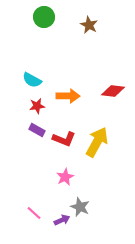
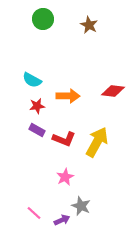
green circle: moved 1 px left, 2 px down
gray star: moved 1 px right, 1 px up
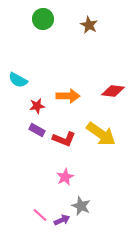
cyan semicircle: moved 14 px left
yellow arrow: moved 4 px right, 8 px up; rotated 96 degrees clockwise
pink line: moved 6 px right, 2 px down
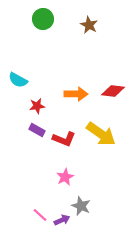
orange arrow: moved 8 px right, 2 px up
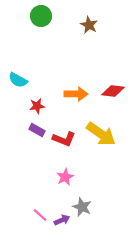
green circle: moved 2 px left, 3 px up
gray star: moved 1 px right, 1 px down
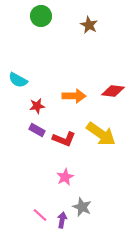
orange arrow: moved 2 px left, 2 px down
purple arrow: rotated 56 degrees counterclockwise
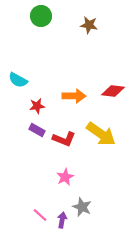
brown star: rotated 18 degrees counterclockwise
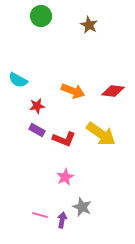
brown star: rotated 18 degrees clockwise
orange arrow: moved 1 px left, 5 px up; rotated 20 degrees clockwise
pink line: rotated 28 degrees counterclockwise
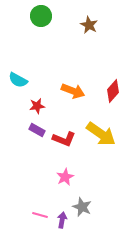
red diamond: rotated 55 degrees counterclockwise
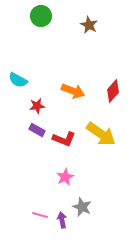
purple arrow: rotated 21 degrees counterclockwise
